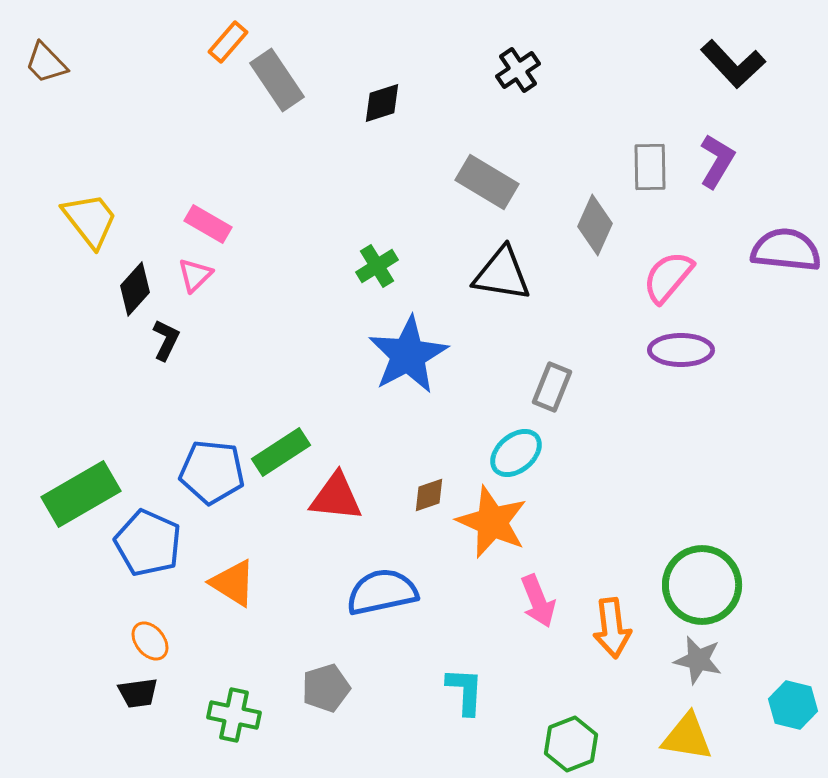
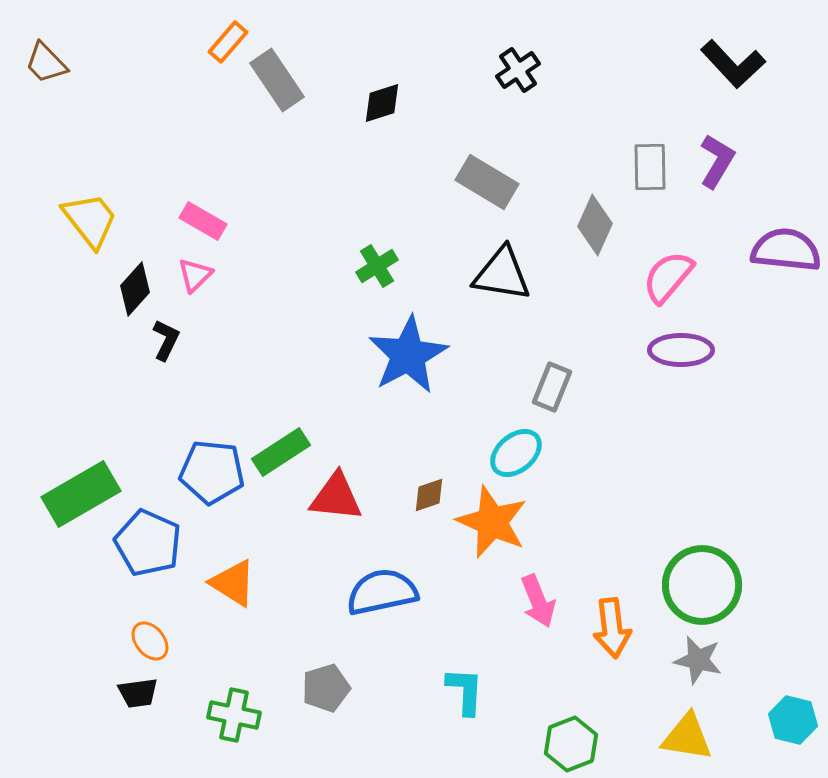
pink rectangle at (208, 224): moved 5 px left, 3 px up
cyan hexagon at (793, 705): moved 15 px down
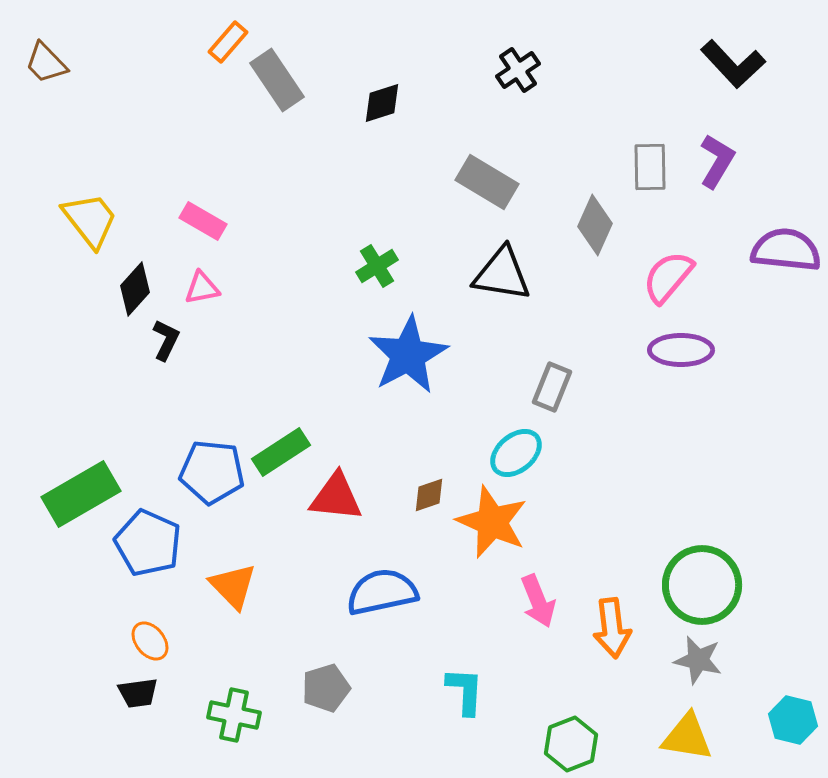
pink triangle at (195, 275): moved 7 px right, 13 px down; rotated 33 degrees clockwise
orange triangle at (233, 583): moved 3 px down; rotated 14 degrees clockwise
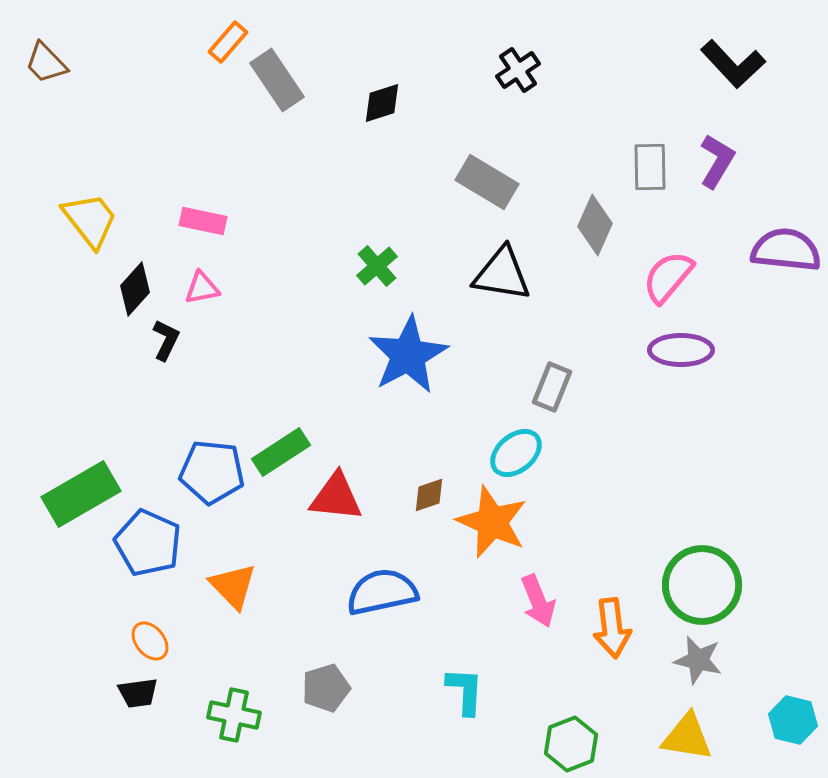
pink rectangle at (203, 221): rotated 18 degrees counterclockwise
green cross at (377, 266): rotated 9 degrees counterclockwise
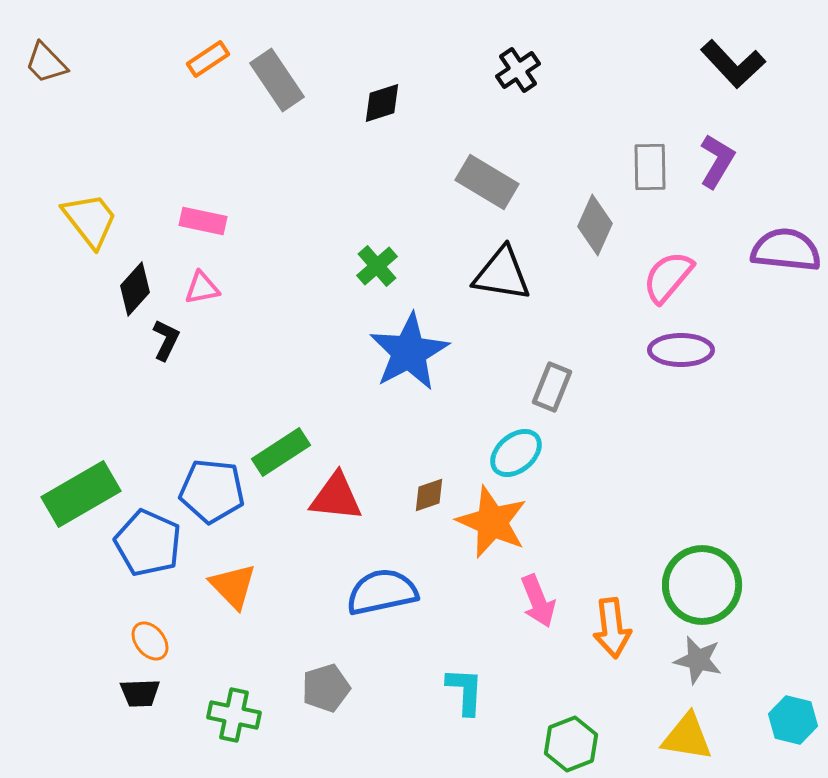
orange rectangle at (228, 42): moved 20 px left, 17 px down; rotated 15 degrees clockwise
blue star at (408, 355): moved 1 px right, 3 px up
blue pentagon at (212, 472): moved 19 px down
black trapezoid at (138, 693): moved 2 px right; rotated 6 degrees clockwise
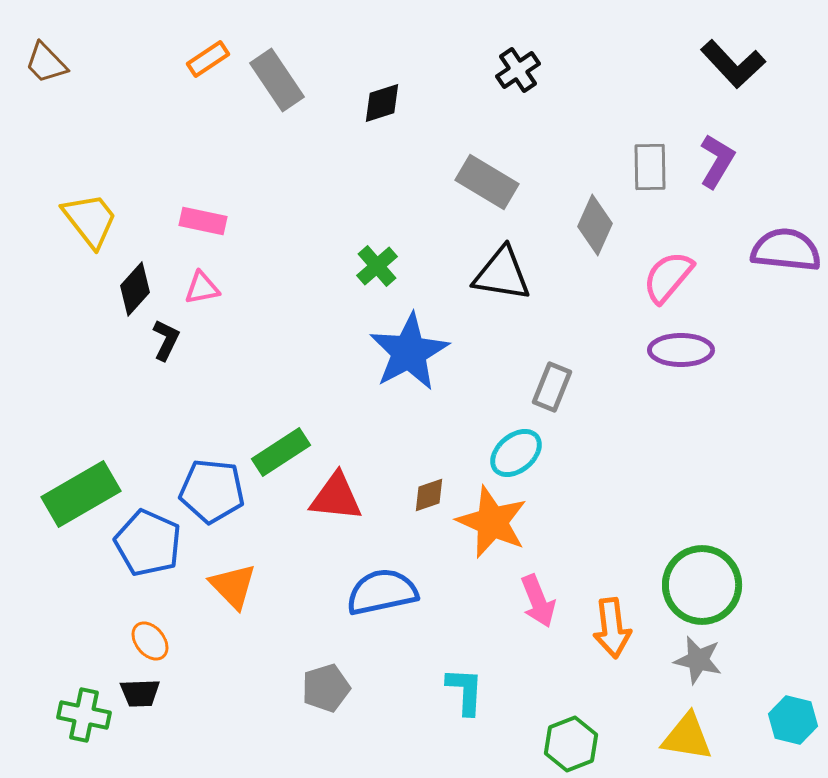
green cross at (234, 715): moved 150 px left
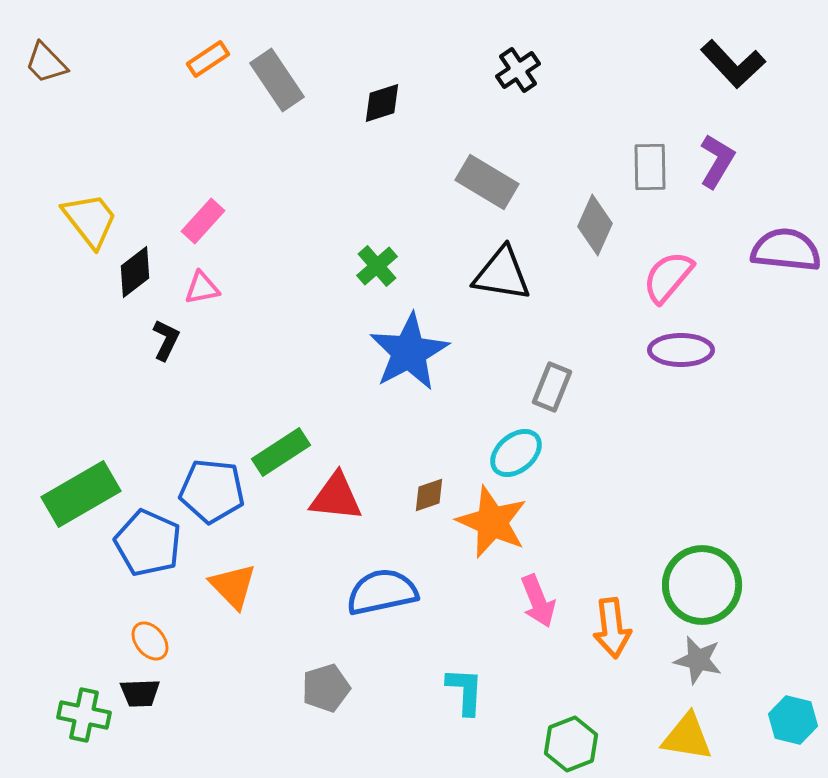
pink rectangle at (203, 221): rotated 60 degrees counterclockwise
black diamond at (135, 289): moved 17 px up; rotated 10 degrees clockwise
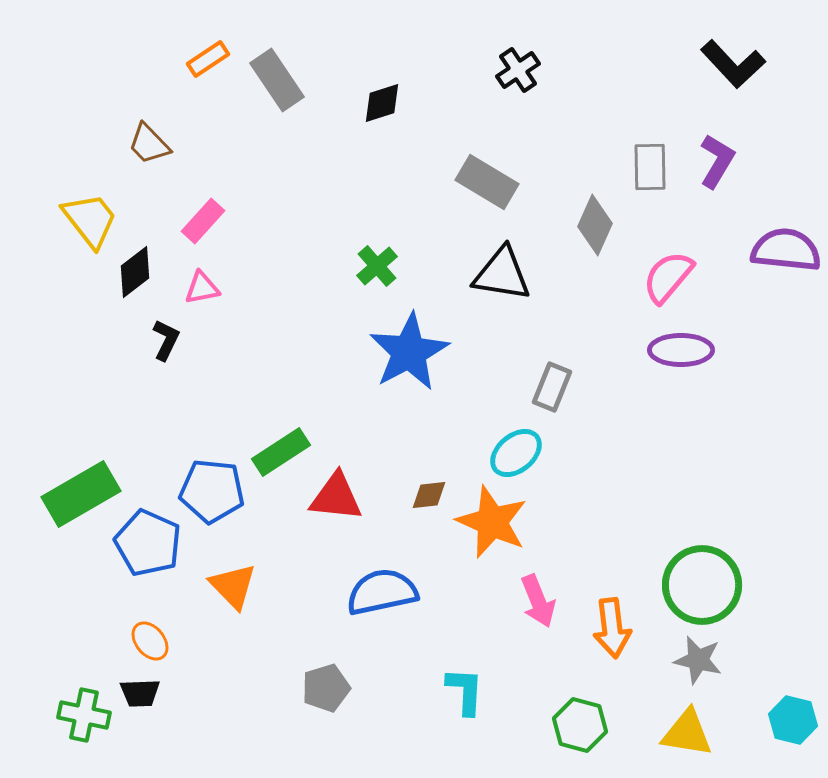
brown trapezoid at (46, 63): moved 103 px right, 81 px down
brown diamond at (429, 495): rotated 12 degrees clockwise
yellow triangle at (687, 737): moved 4 px up
green hexagon at (571, 744): moved 9 px right, 19 px up; rotated 24 degrees counterclockwise
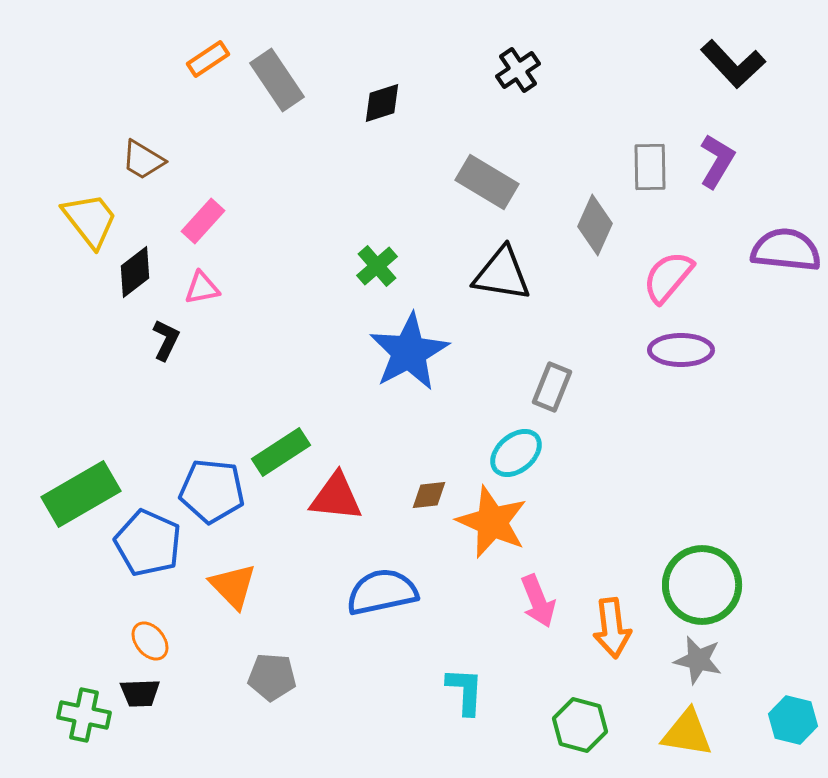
brown trapezoid at (149, 144): moved 6 px left, 16 px down; rotated 15 degrees counterclockwise
gray pentagon at (326, 688): moved 54 px left, 11 px up; rotated 21 degrees clockwise
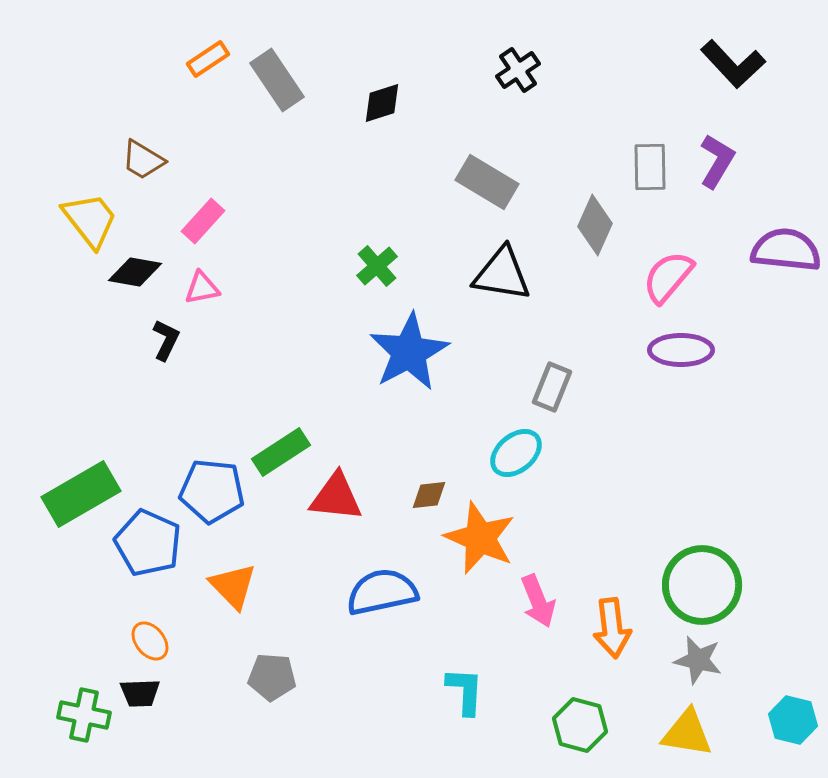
black diamond at (135, 272): rotated 48 degrees clockwise
orange star at (492, 522): moved 12 px left, 16 px down
